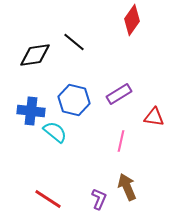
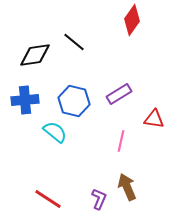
blue hexagon: moved 1 px down
blue cross: moved 6 px left, 11 px up; rotated 12 degrees counterclockwise
red triangle: moved 2 px down
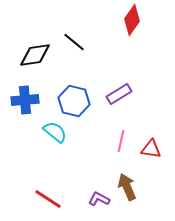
red triangle: moved 3 px left, 30 px down
purple L-shape: rotated 85 degrees counterclockwise
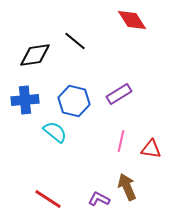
red diamond: rotated 68 degrees counterclockwise
black line: moved 1 px right, 1 px up
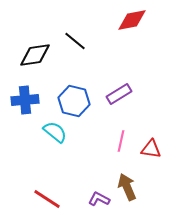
red diamond: rotated 68 degrees counterclockwise
red line: moved 1 px left
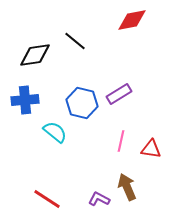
blue hexagon: moved 8 px right, 2 px down
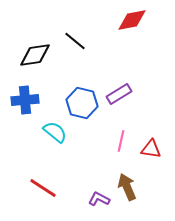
red line: moved 4 px left, 11 px up
